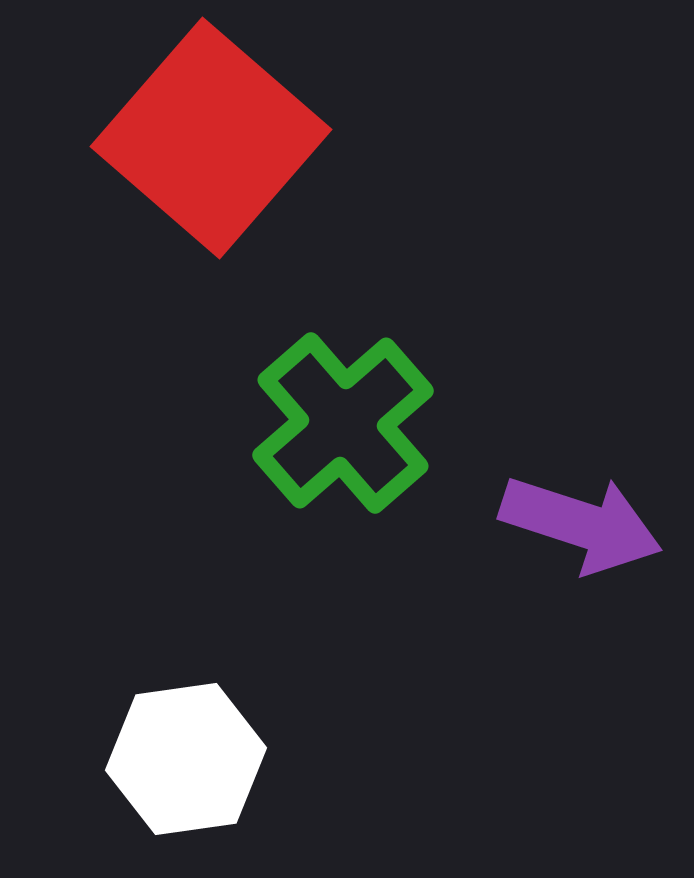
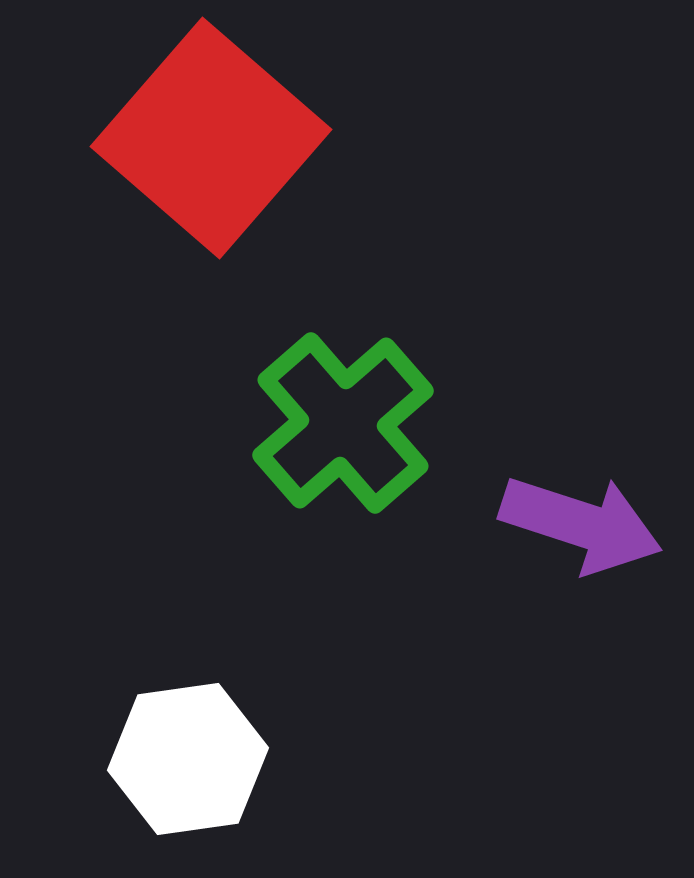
white hexagon: moved 2 px right
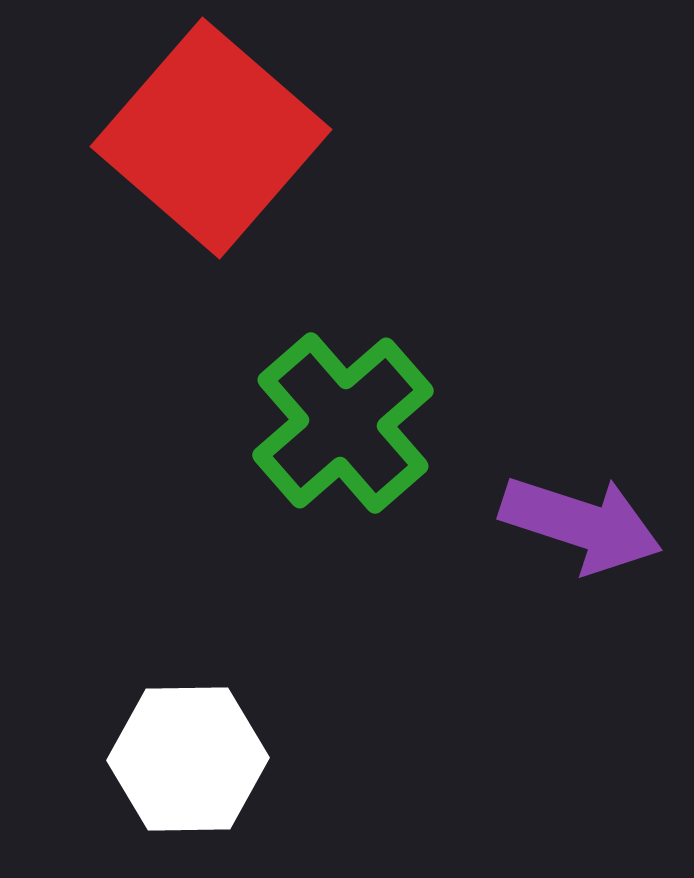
white hexagon: rotated 7 degrees clockwise
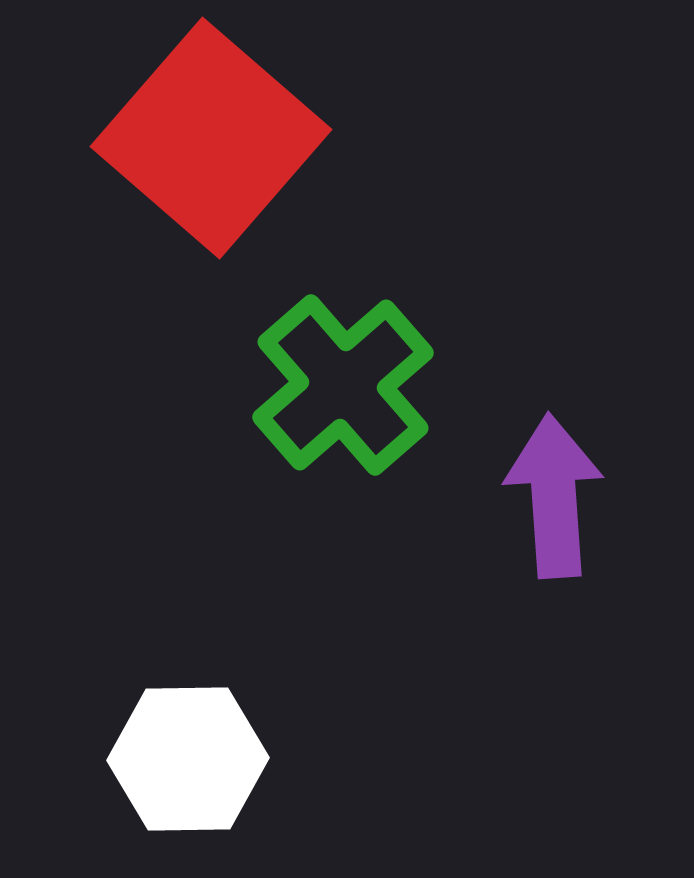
green cross: moved 38 px up
purple arrow: moved 27 px left, 28 px up; rotated 112 degrees counterclockwise
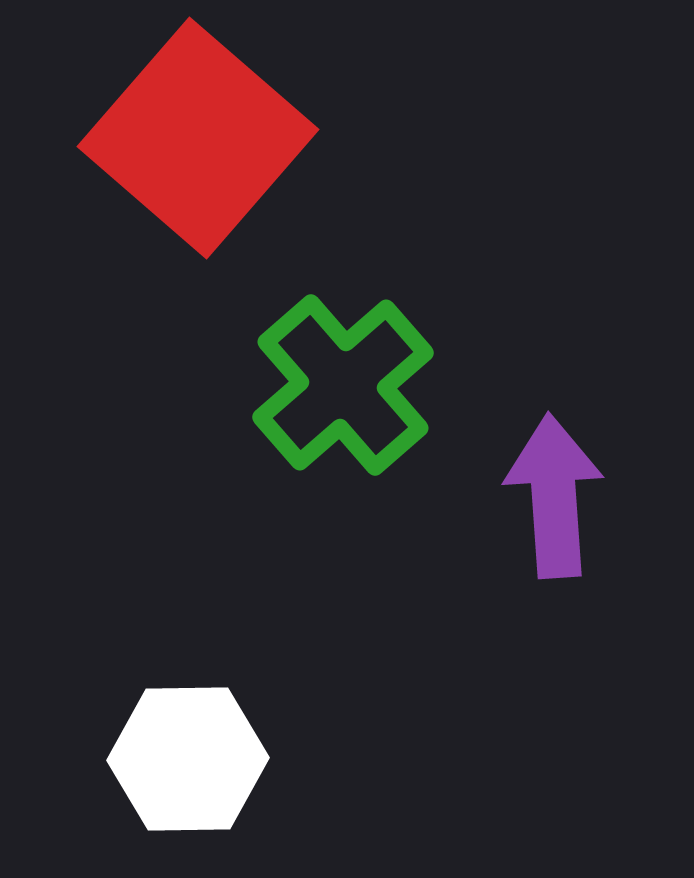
red square: moved 13 px left
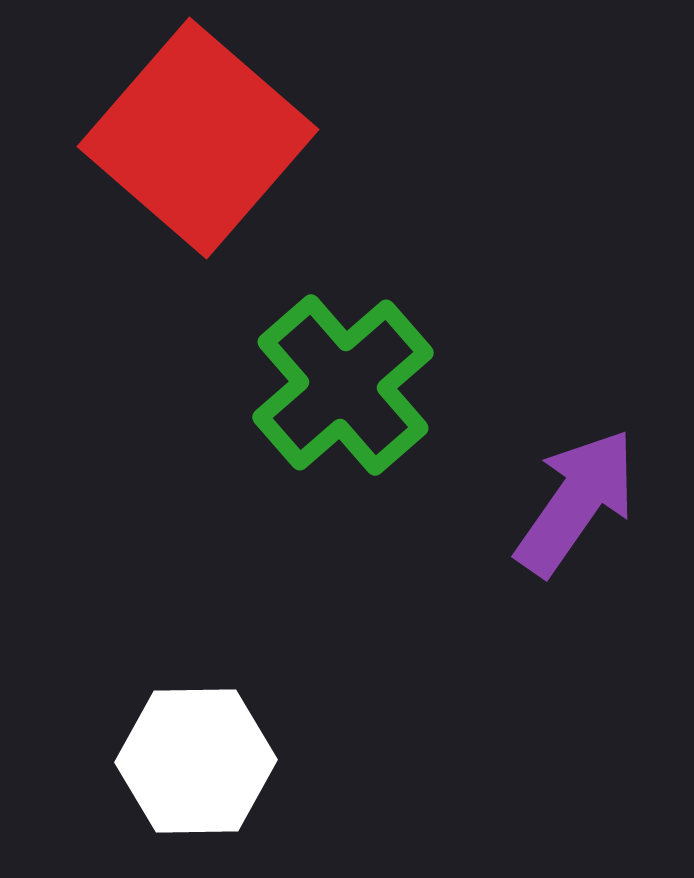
purple arrow: moved 22 px right, 6 px down; rotated 39 degrees clockwise
white hexagon: moved 8 px right, 2 px down
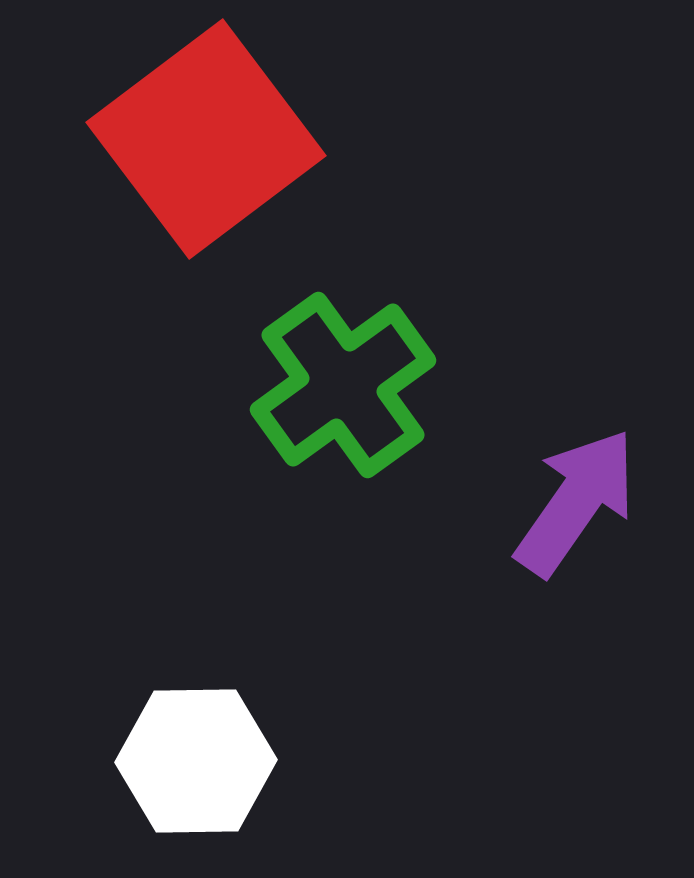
red square: moved 8 px right, 1 px down; rotated 12 degrees clockwise
green cross: rotated 5 degrees clockwise
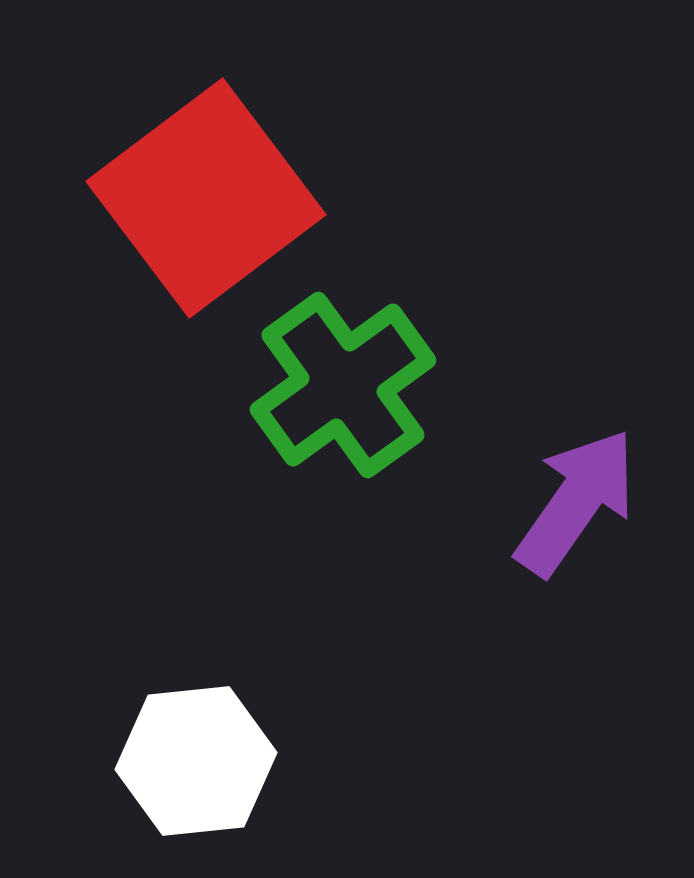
red square: moved 59 px down
white hexagon: rotated 5 degrees counterclockwise
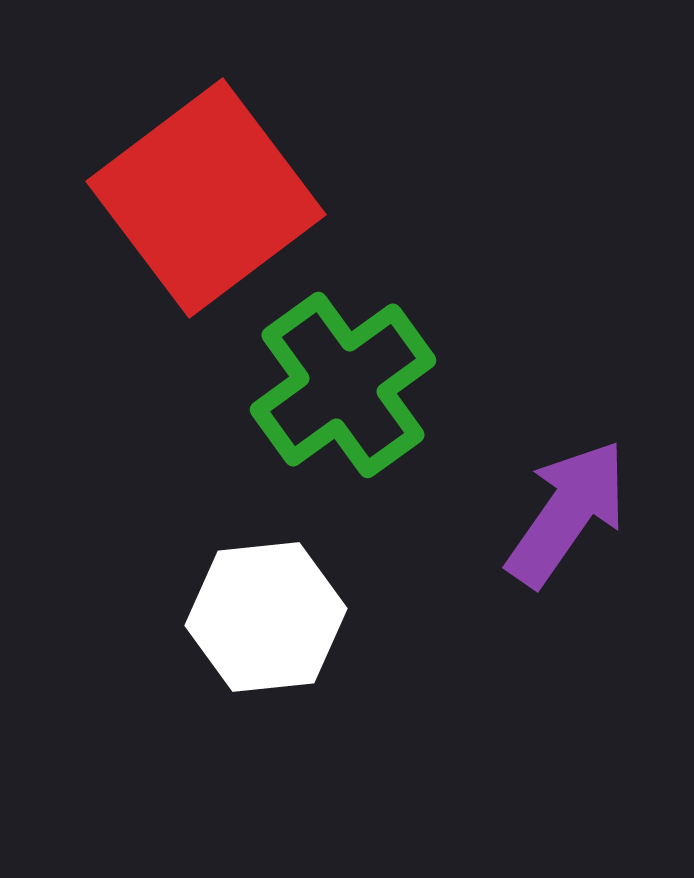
purple arrow: moved 9 px left, 11 px down
white hexagon: moved 70 px right, 144 px up
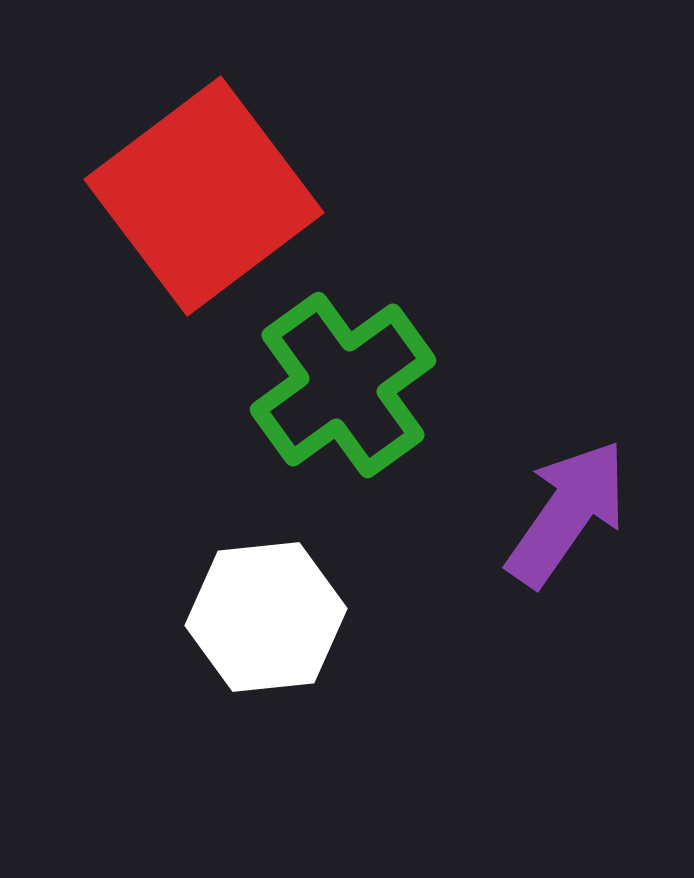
red square: moved 2 px left, 2 px up
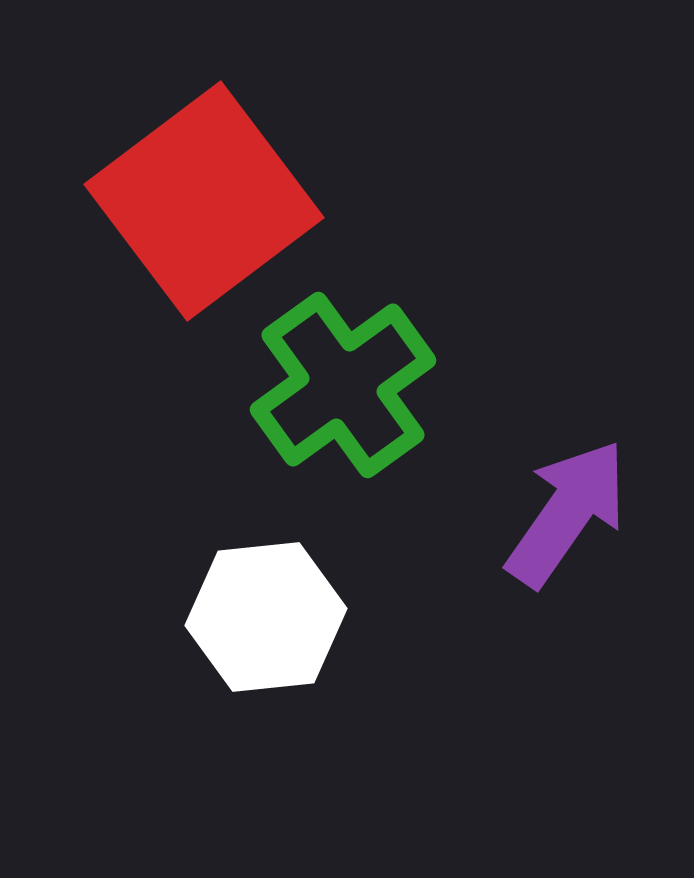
red square: moved 5 px down
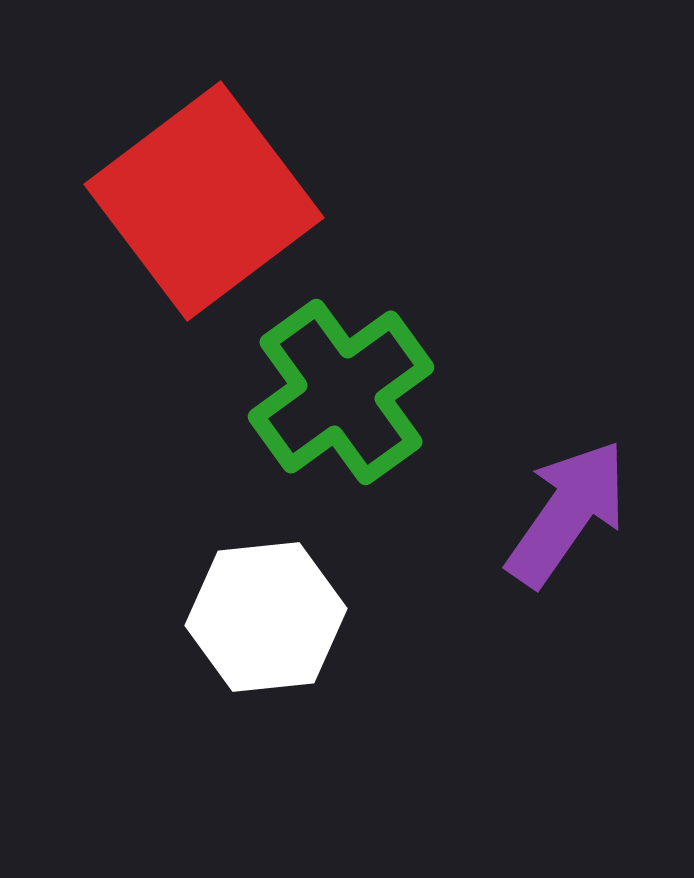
green cross: moved 2 px left, 7 px down
